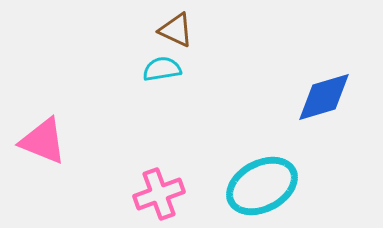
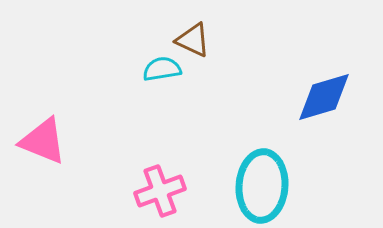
brown triangle: moved 17 px right, 10 px down
cyan ellipse: rotated 58 degrees counterclockwise
pink cross: moved 1 px right, 3 px up
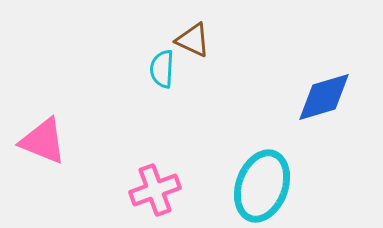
cyan semicircle: rotated 78 degrees counterclockwise
cyan ellipse: rotated 16 degrees clockwise
pink cross: moved 5 px left, 1 px up
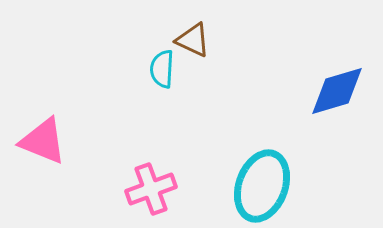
blue diamond: moved 13 px right, 6 px up
pink cross: moved 4 px left, 1 px up
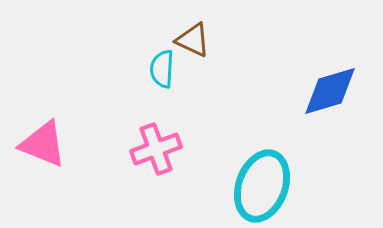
blue diamond: moved 7 px left
pink triangle: moved 3 px down
pink cross: moved 5 px right, 40 px up
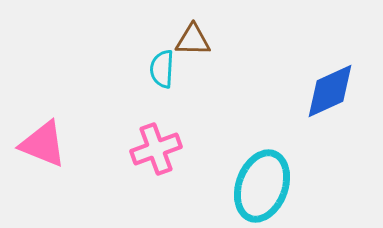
brown triangle: rotated 24 degrees counterclockwise
blue diamond: rotated 8 degrees counterclockwise
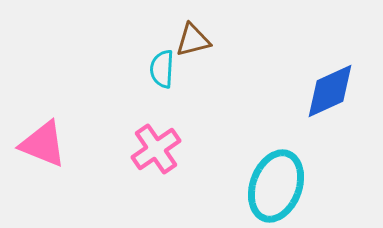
brown triangle: rotated 15 degrees counterclockwise
pink cross: rotated 15 degrees counterclockwise
cyan ellipse: moved 14 px right
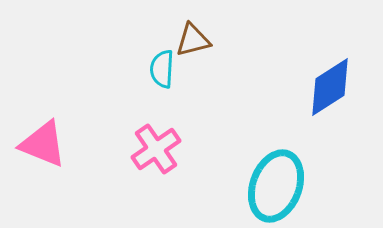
blue diamond: moved 4 px up; rotated 8 degrees counterclockwise
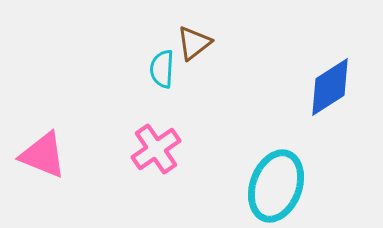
brown triangle: moved 1 px right, 3 px down; rotated 24 degrees counterclockwise
pink triangle: moved 11 px down
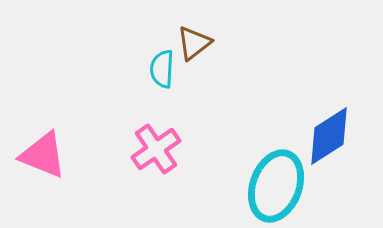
blue diamond: moved 1 px left, 49 px down
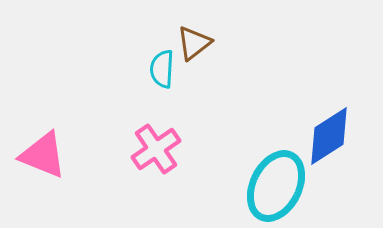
cyan ellipse: rotated 6 degrees clockwise
